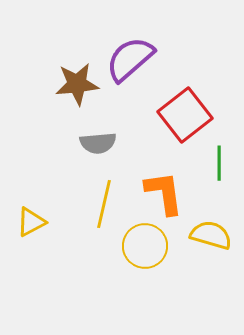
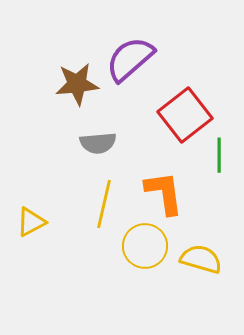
green line: moved 8 px up
yellow semicircle: moved 10 px left, 24 px down
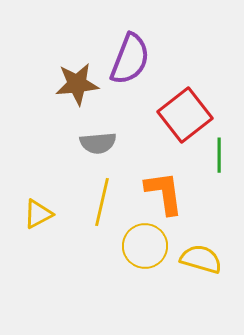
purple semicircle: rotated 152 degrees clockwise
yellow line: moved 2 px left, 2 px up
yellow triangle: moved 7 px right, 8 px up
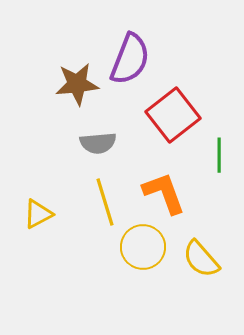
red square: moved 12 px left
orange L-shape: rotated 12 degrees counterclockwise
yellow line: moved 3 px right; rotated 30 degrees counterclockwise
yellow circle: moved 2 px left, 1 px down
yellow semicircle: rotated 147 degrees counterclockwise
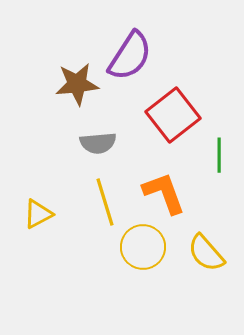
purple semicircle: moved 3 px up; rotated 12 degrees clockwise
yellow semicircle: moved 5 px right, 6 px up
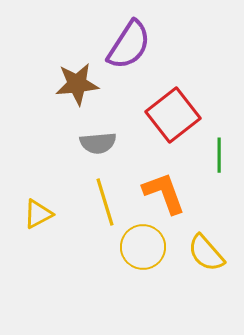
purple semicircle: moved 1 px left, 11 px up
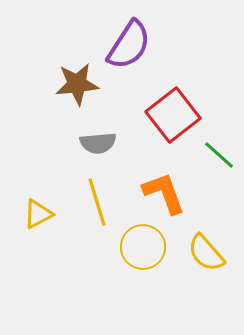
green line: rotated 48 degrees counterclockwise
yellow line: moved 8 px left
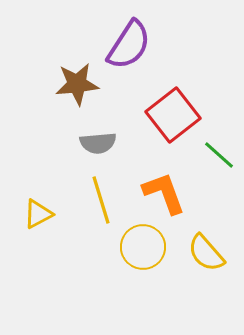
yellow line: moved 4 px right, 2 px up
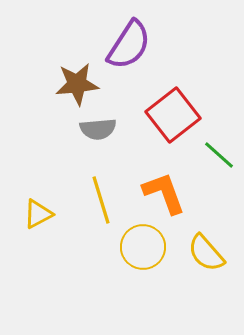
gray semicircle: moved 14 px up
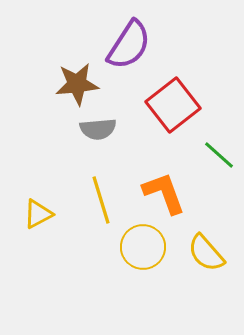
red square: moved 10 px up
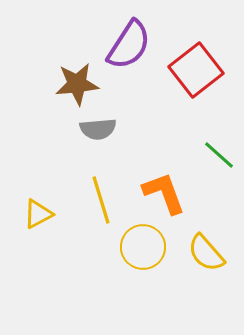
red square: moved 23 px right, 35 px up
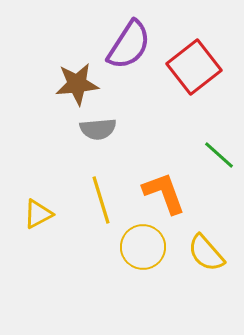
red square: moved 2 px left, 3 px up
